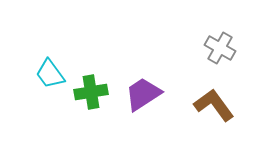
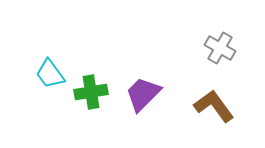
purple trapezoid: rotated 12 degrees counterclockwise
brown L-shape: moved 1 px down
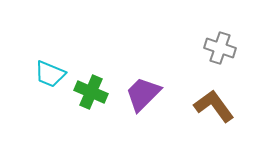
gray cross: rotated 12 degrees counterclockwise
cyan trapezoid: rotated 32 degrees counterclockwise
green cross: rotated 32 degrees clockwise
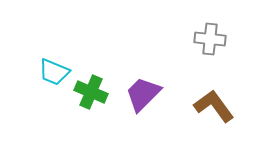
gray cross: moved 10 px left, 9 px up; rotated 12 degrees counterclockwise
cyan trapezoid: moved 4 px right, 2 px up
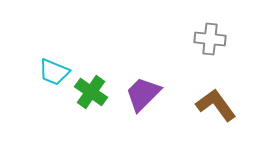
green cross: rotated 12 degrees clockwise
brown L-shape: moved 2 px right, 1 px up
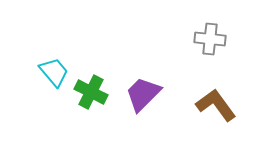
cyan trapezoid: rotated 152 degrees counterclockwise
green cross: rotated 8 degrees counterclockwise
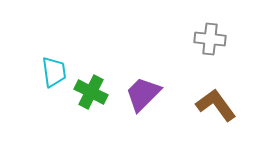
cyan trapezoid: rotated 32 degrees clockwise
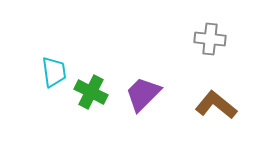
brown L-shape: rotated 15 degrees counterclockwise
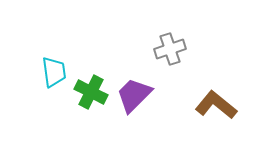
gray cross: moved 40 px left, 10 px down; rotated 24 degrees counterclockwise
purple trapezoid: moved 9 px left, 1 px down
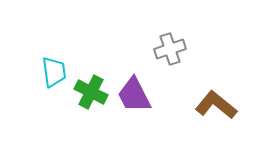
purple trapezoid: rotated 72 degrees counterclockwise
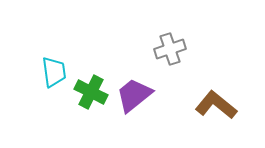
purple trapezoid: rotated 78 degrees clockwise
